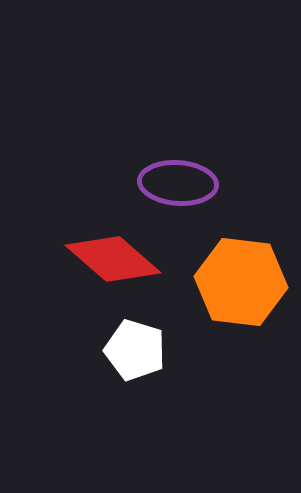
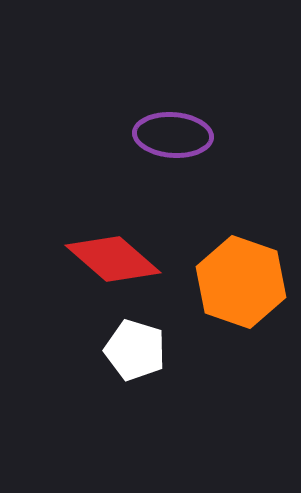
purple ellipse: moved 5 px left, 48 px up
orange hexagon: rotated 12 degrees clockwise
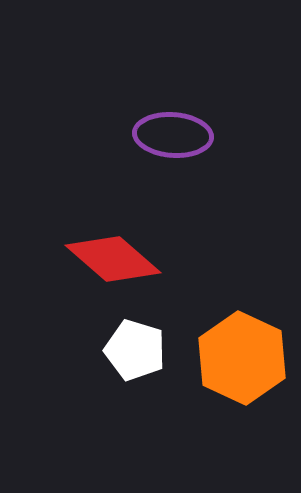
orange hexagon: moved 1 px right, 76 px down; rotated 6 degrees clockwise
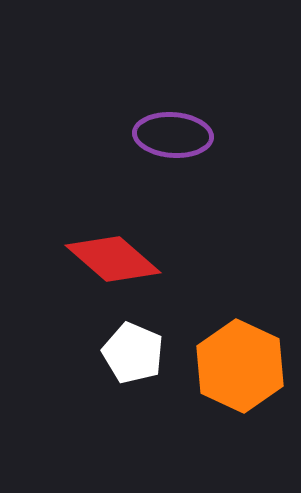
white pentagon: moved 2 px left, 3 px down; rotated 6 degrees clockwise
orange hexagon: moved 2 px left, 8 px down
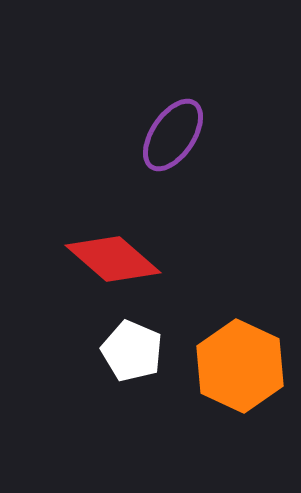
purple ellipse: rotated 60 degrees counterclockwise
white pentagon: moved 1 px left, 2 px up
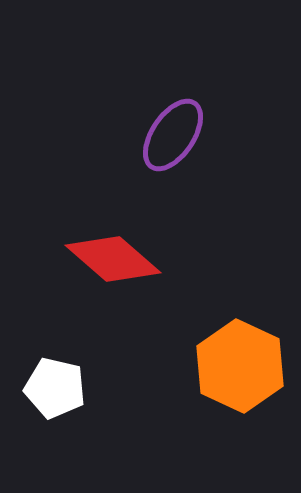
white pentagon: moved 77 px left, 37 px down; rotated 10 degrees counterclockwise
